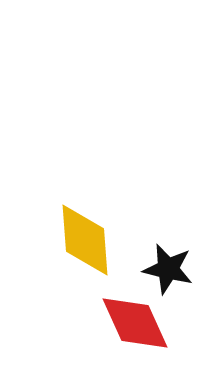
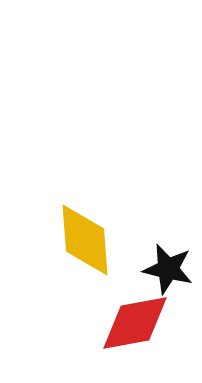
red diamond: rotated 76 degrees counterclockwise
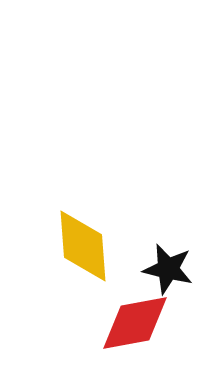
yellow diamond: moved 2 px left, 6 px down
